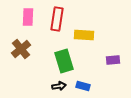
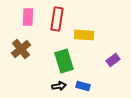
purple rectangle: rotated 32 degrees counterclockwise
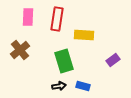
brown cross: moved 1 px left, 1 px down
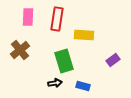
black arrow: moved 4 px left, 3 px up
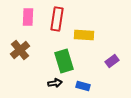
purple rectangle: moved 1 px left, 1 px down
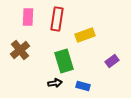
yellow rectangle: moved 1 px right; rotated 24 degrees counterclockwise
